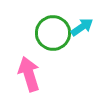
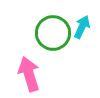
cyan arrow: rotated 30 degrees counterclockwise
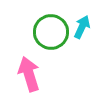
green circle: moved 2 px left, 1 px up
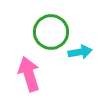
cyan arrow: moved 2 px left, 25 px down; rotated 55 degrees clockwise
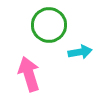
green circle: moved 2 px left, 7 px up
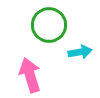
pink arrow: moved 1 px right, 1 px down
